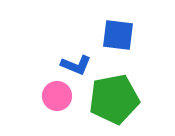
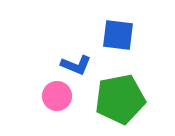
green pentagon: moved 6 px right
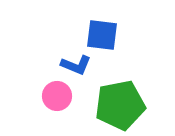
blue square: moved 16 px left
green pentagon: moved 6 px down
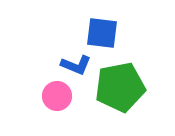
blue square: moved 2 px up
green pentagon: moved 18 px up
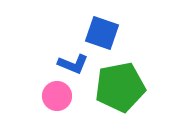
blue square: rotated 12 degrees clockwise
blue L-shape: moved 3 px left, 1 px up
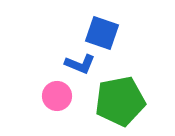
blue L-shape: moved 7 px right
green pentagon: moved 14 px down
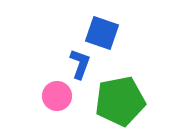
blue L-shape: rotated 92 degrees counterclockwise
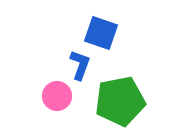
blue square: moved 1 px left
blue L-shape: moved 1 px down
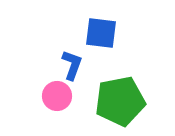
blue square: rotated 12 degrees counterclockwise
blue L-shape: moved 8 px left
